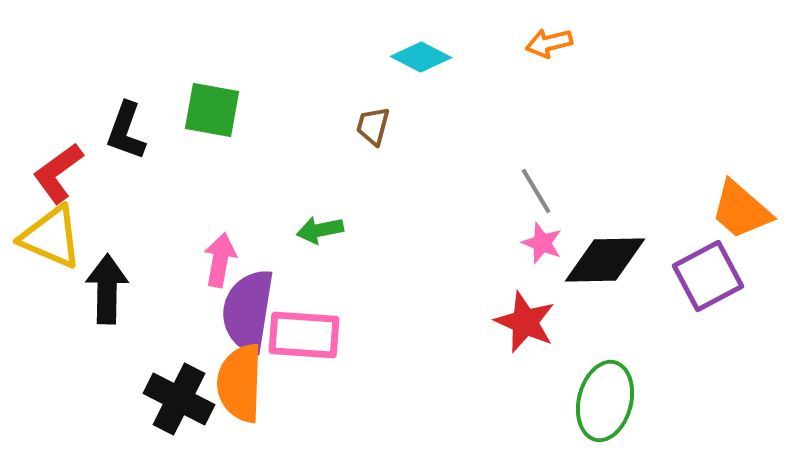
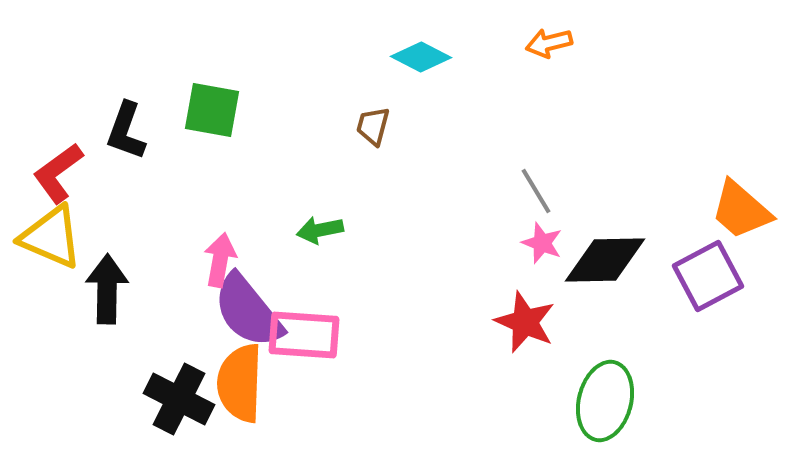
purple semicircle: rotated 48 degrees counterclockwise
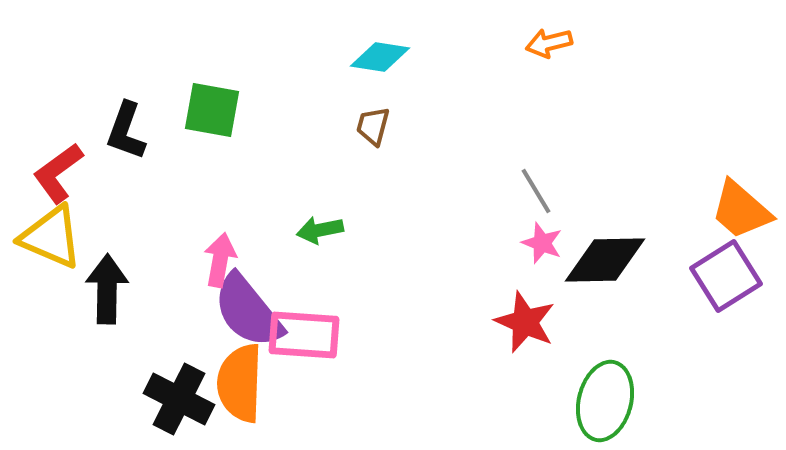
cyan diamond: moved 41 px left; rotated 18 degrees counterclockwise
purple square: moved 18 px right; rotated 4 degrees counterclockwise
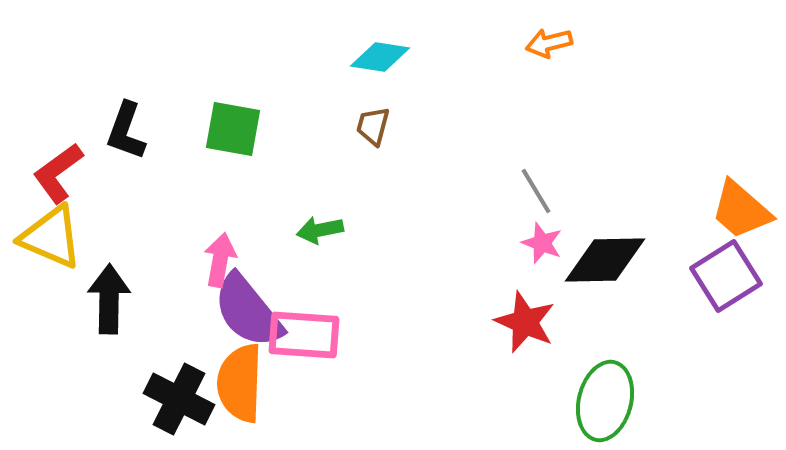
green square: moved 21 px right, 19 px down
black arrow: moved 2 px right, 10 px down
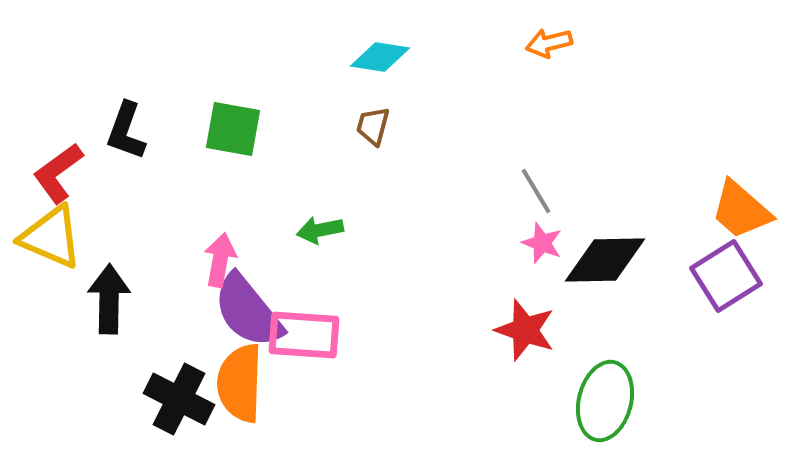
red star: moved 8 px down; rotated 4 degrees counterclockwise
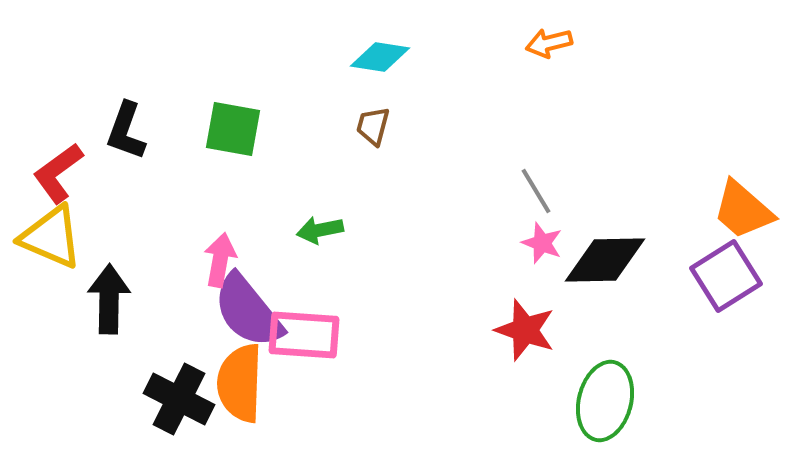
orange trapezoid: moved 2 px right
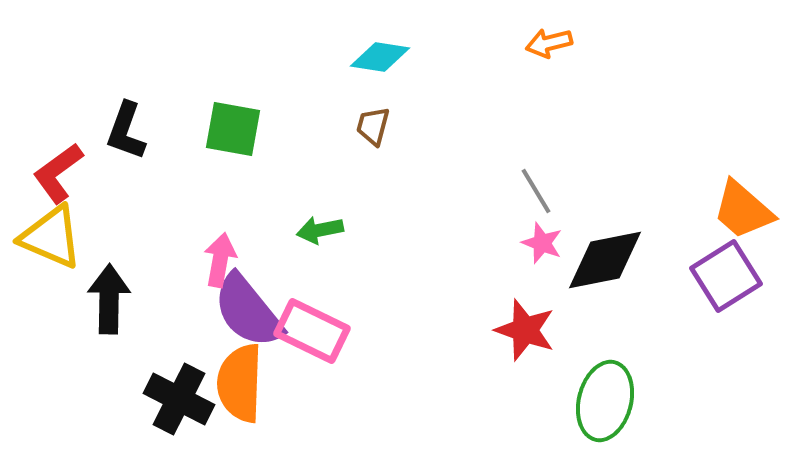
black diamond: rotated 10 degrees counterclockwise
pink rectangle: moved 8 px right, 4 px up; rotated 22 degrees clockwise
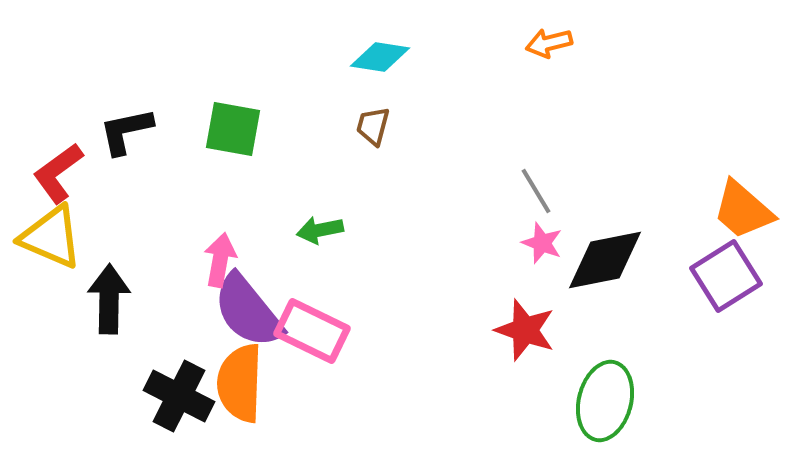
black L-shape: rotated 58 degrees clockwise
black cross: moved 3 px up
